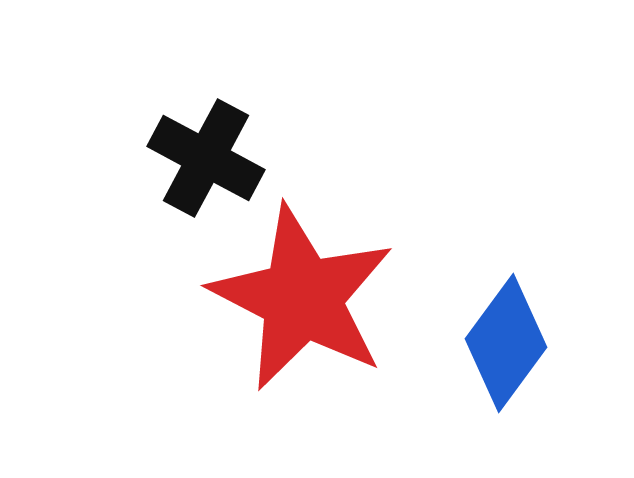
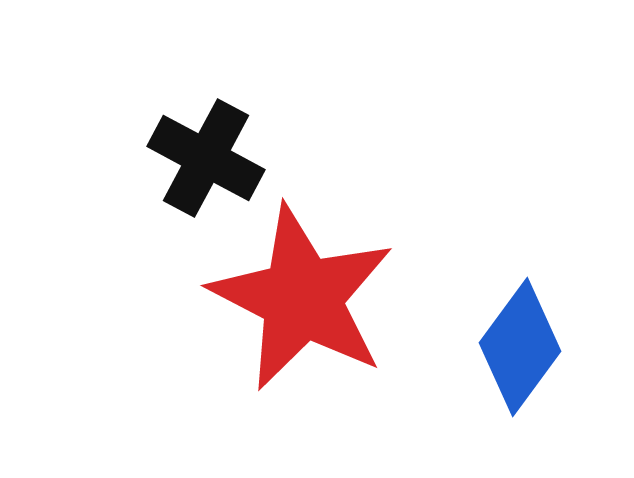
blue diamond: moved 14 px right, 4 px down
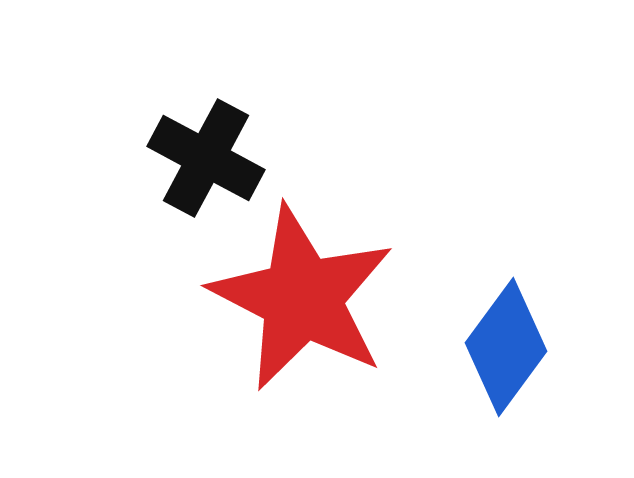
blue diamond: moved 14 px left
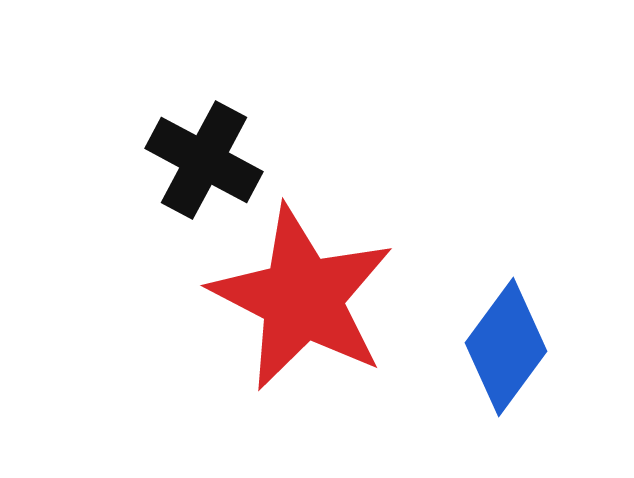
black cross: moved 2 px left, 2 px down
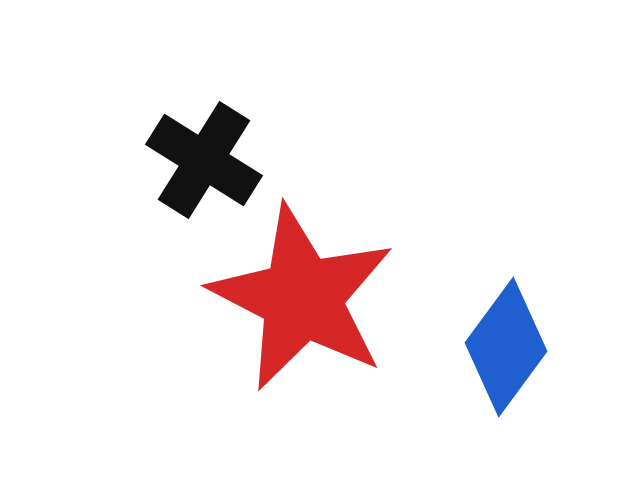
black cross: rotated 4 degrees clockwise
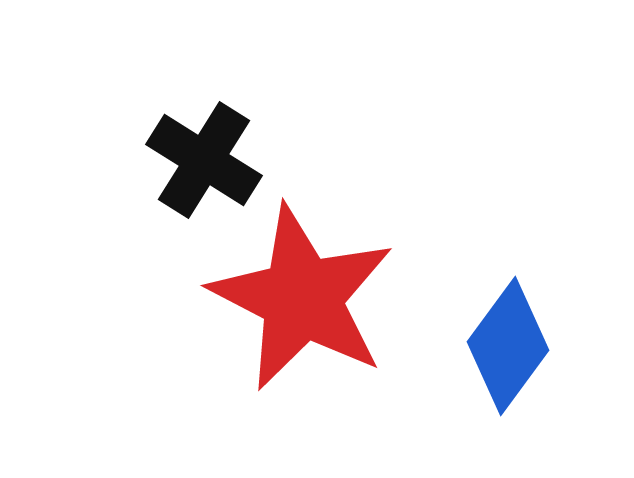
blue diamond: moved 2 px right, 1 px up
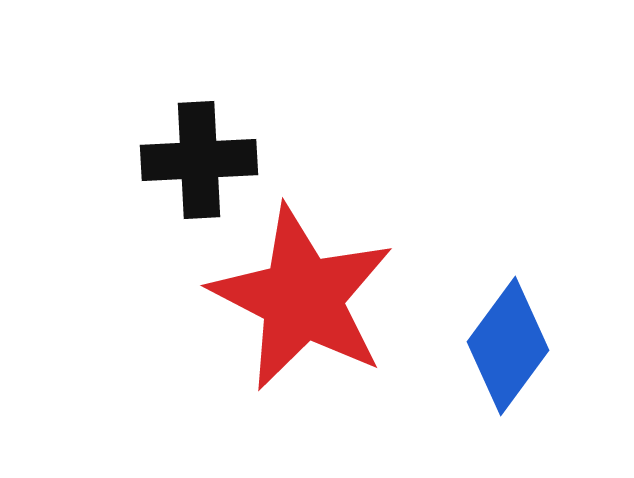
black cross: moved 5 px left; rotated 35 degrees counterclockwise
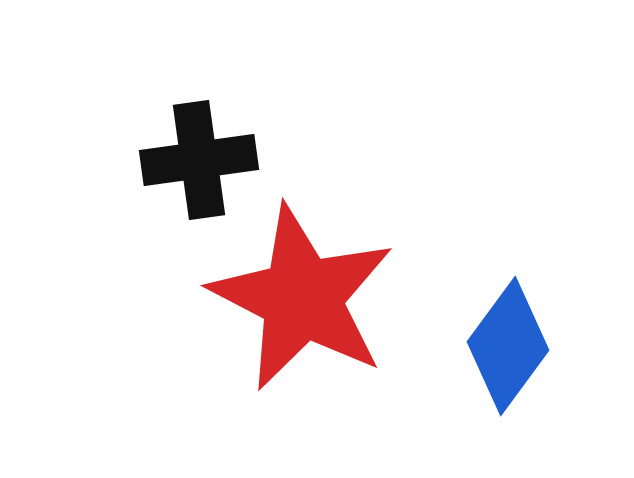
black cross: rotated 5 degrees counterclockwise
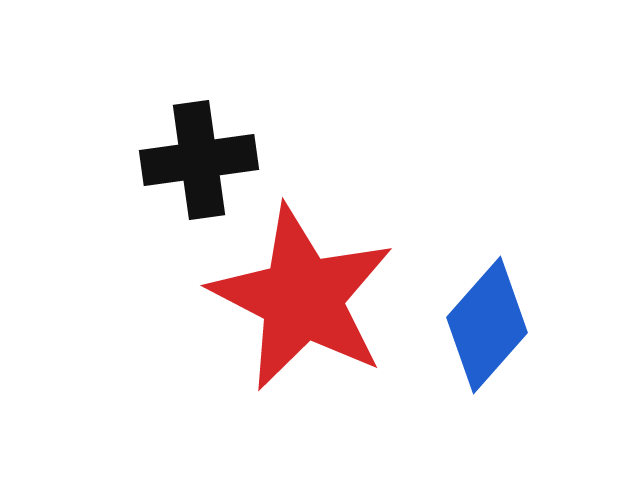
blue diamond: moved 21 px left, 21 px up; rotated 5 degrees clockwise
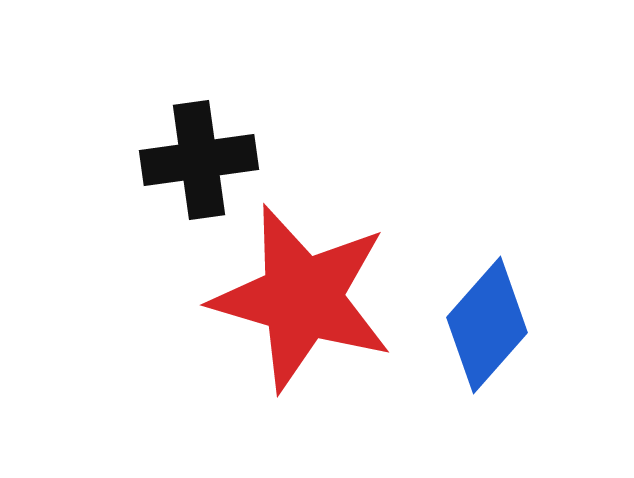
red star: rotated 11 degrees counterclockwise
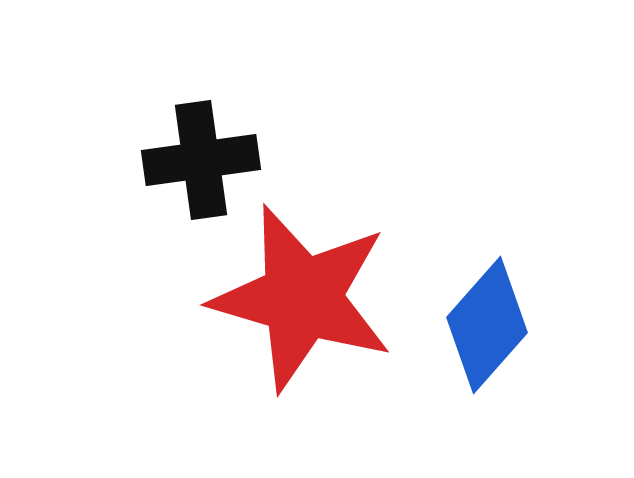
black cross: moved 2 px right
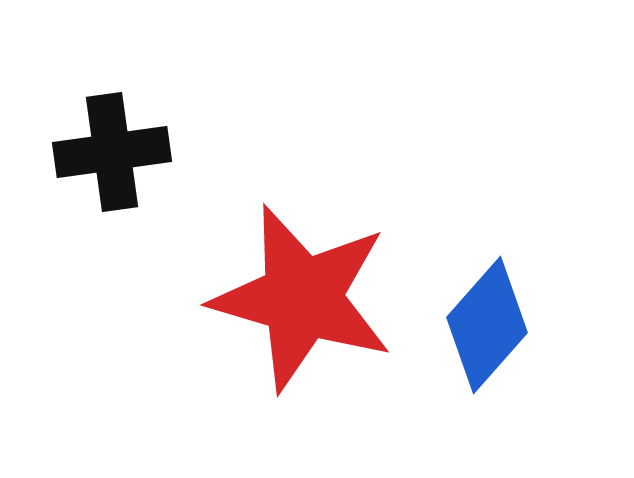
black cross: moved 89 px left, 8 px up
